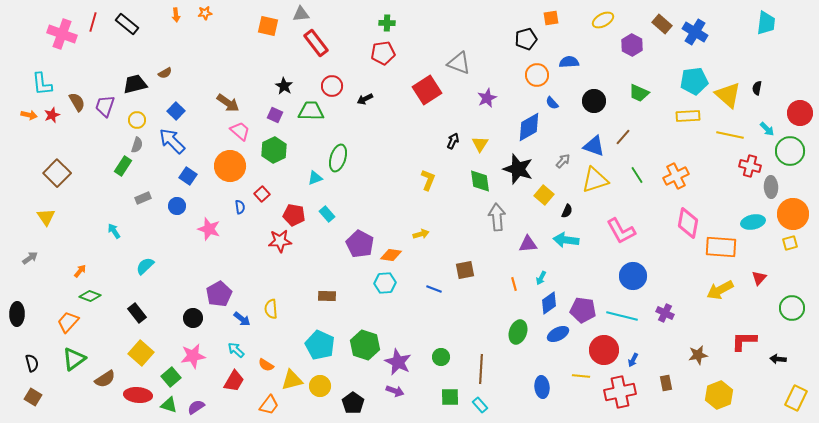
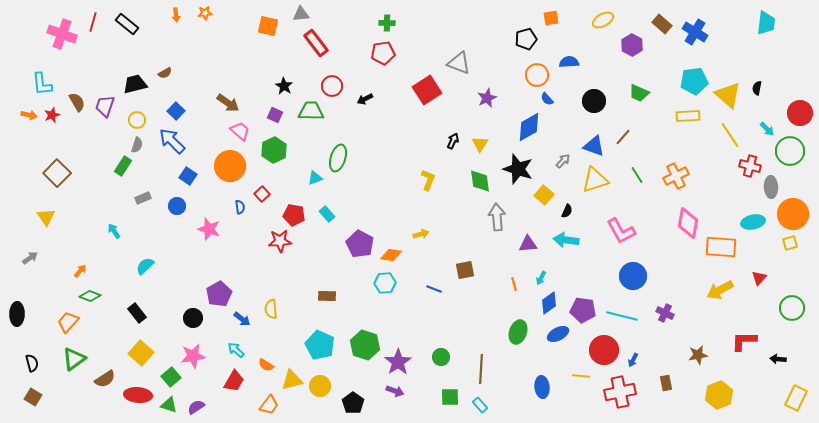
blue semicircle at (552, 103): moved 5 px left, 4 px up
yellow line at (730, 135): rotated 44 degrees clockwise
purple star at (398, 362): rotated 12 degrees clockwise
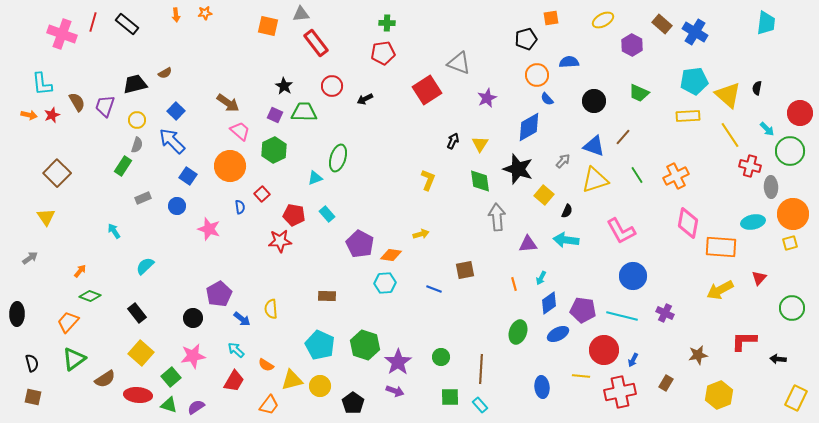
green trapezoid at (311, 111): moved 7 px left, 1 px down
brown rectangle at (666, 383): rotated 42 degrees clockwise
brown square at (33, 397): rotated 18 degrees counterclockwise
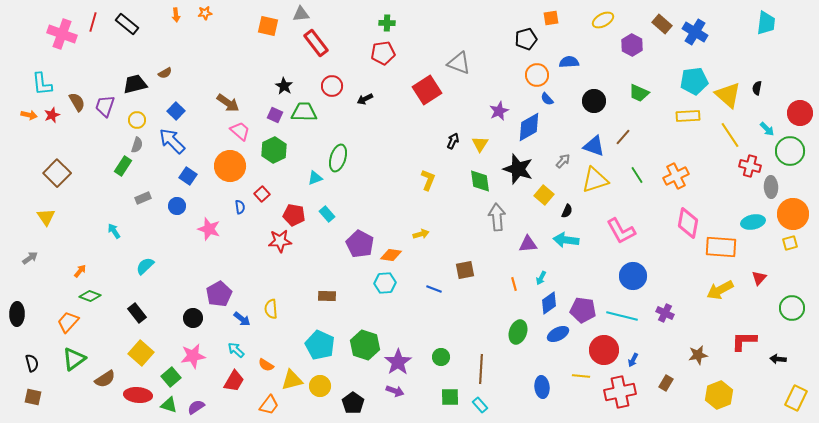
purple star at (487, 98): moved 12 px right, 13 px down
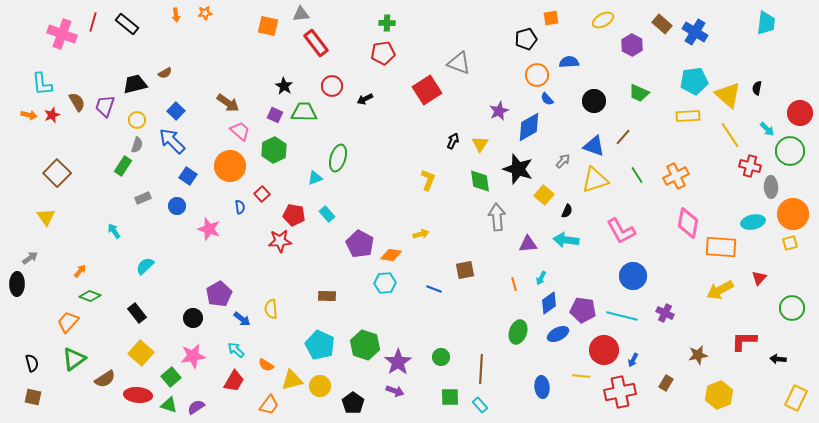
black ellipse at (17, 314): moved 30 px up
